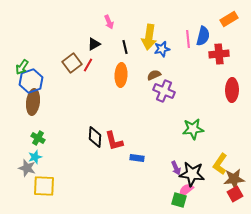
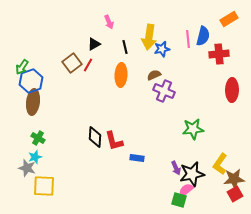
black star: rotated 20 degrees counterclockwise
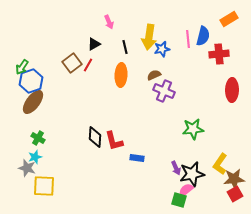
brown ellipse: rotated 30 degrees clockwise
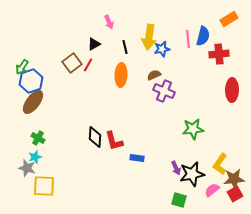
pink semicircle: moved 26 px right
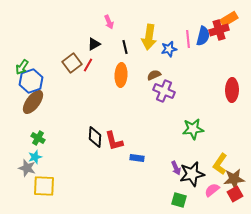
blue star: moved 7 px right
red cross: moved 24 px up; rotated 12 degrees counterclockwise
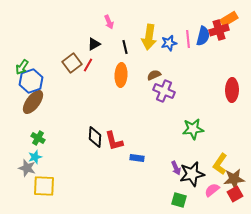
blue star: moved 6 px up
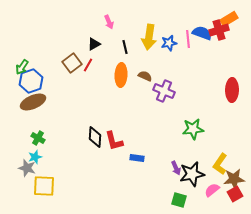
blue semicircle: moved 1 px left, 3 px up; rotated 84 degrees counterclockwise
brown semicircle: moved 9 px left, 1 px down; rotated 48 degrees clockwise
brown ellipse: rotated 30 degrees clockwise
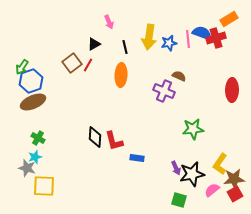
red cross: moved 3 px left, 8 px down
brown semicircle: moved 34 px right
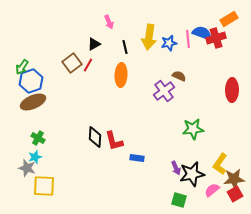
purple cross: rotated 30 degrees clockwise
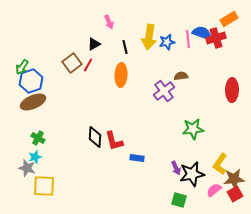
blue star: moved 2 px left, 1 px up
brown semicircle: moved 2 px right; rotated 32 degrees counterclockwise
pink semicircle: moved 2 px right
